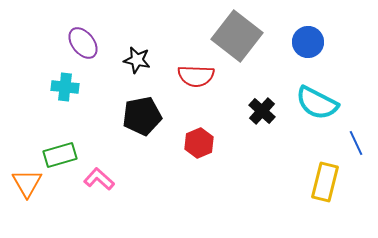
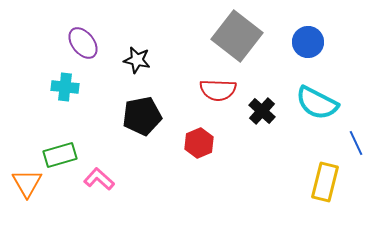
red semicircle: moved 22 px right, 14 px down
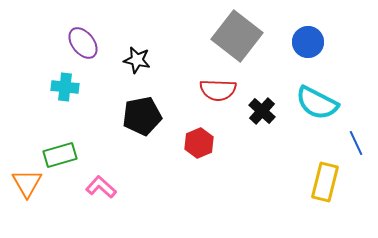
pink L-shape: moved 2 px right, 8 px down
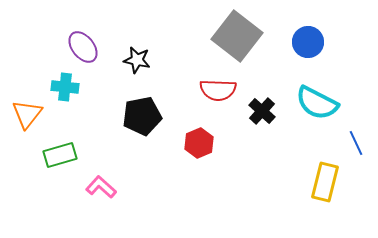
purple ellipse: moved 4 px down
orange triangle: moved 69 px up; rotated 8 degrees clockwise
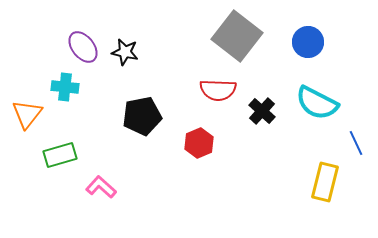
black star: moved 12 px left, 8 px up
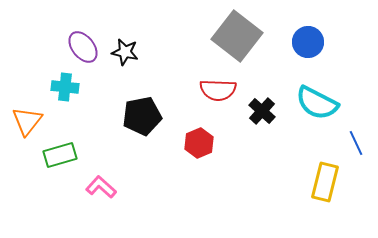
orange triangle: moved 7 px down
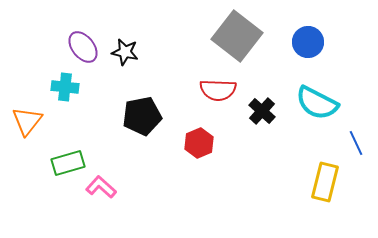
green rectangle: moved 8 px right, 8 px down
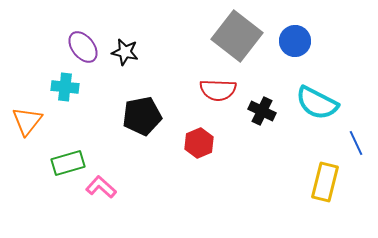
blue circle: moved 13 px left, 1 px up
black cross: rotated 16 degrees counterclockwise
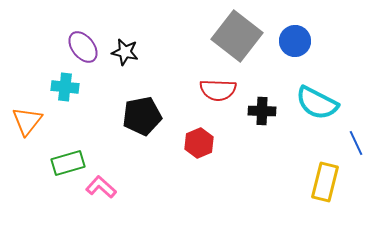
black cross: rotated 24 degrees counterclockwise
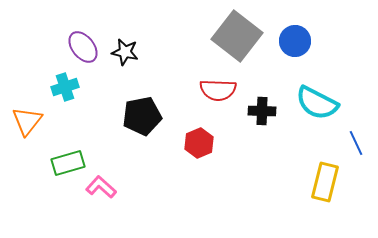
cyan cross: rotated 24 degrees counterclockwise
